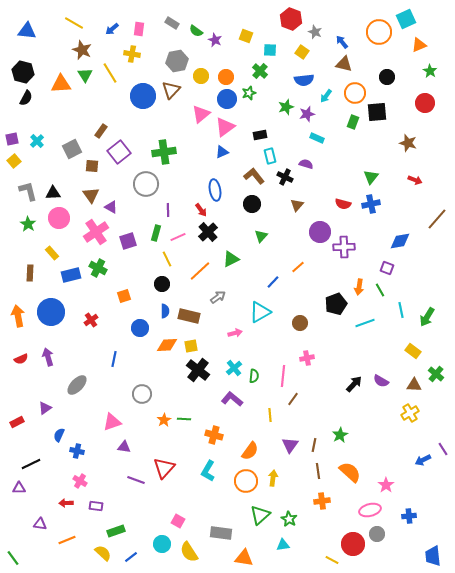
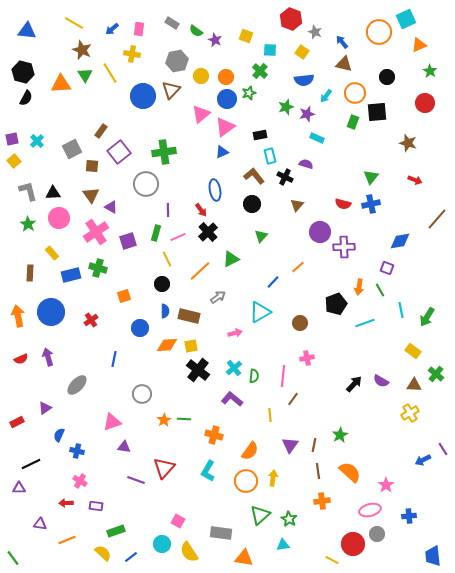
green cross at (98, 268): rotated 12 degrees counterclockwise
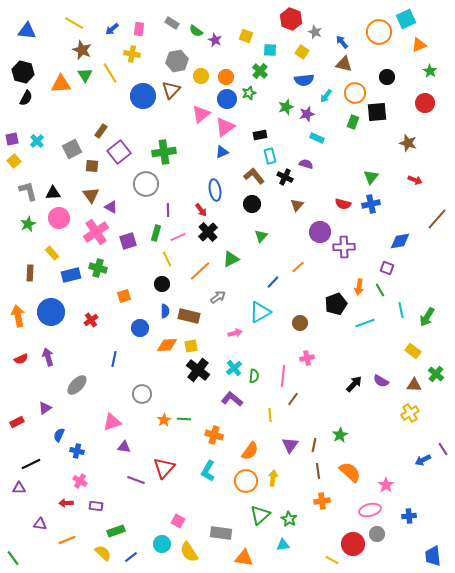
green star at (28, 224): rotated 14 degrees clockwise
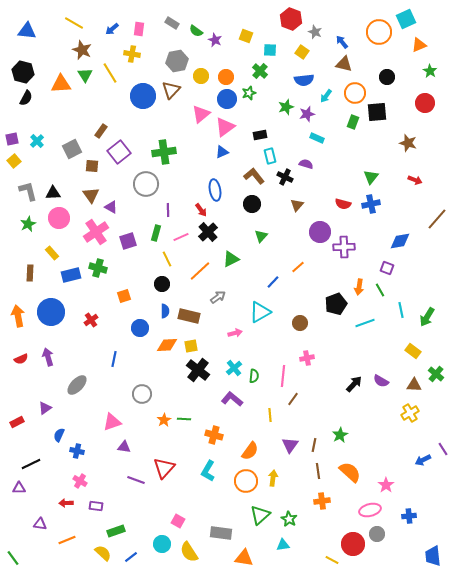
pink line at (178, 237): moved 3 px right
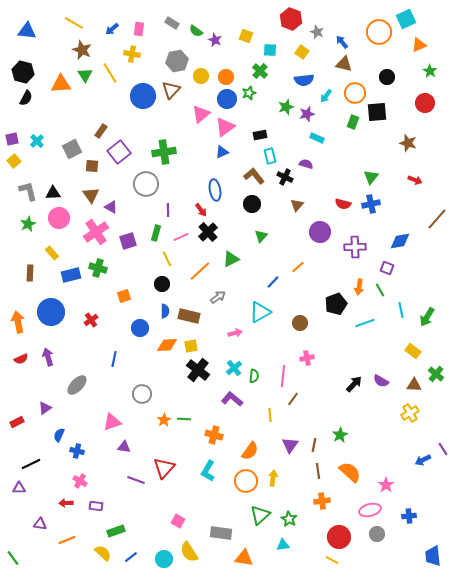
gray star at (315, 32): moved 2 px right
purple cross at (344, 247): moved 11 px right
orange arrow at (18, 316): moved 6 px down
cyan circle at (162, 544): moved 2 px right, 15 px down
red circle at (353, 544): moved 14 px left, 7 px up
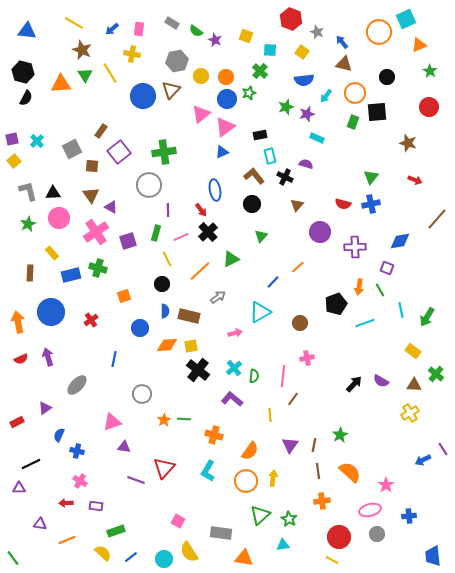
red circle at (425, 103): moved 4 px right, 4 px down
gray circle at (146, 184): moved 3 px right, 1 px down
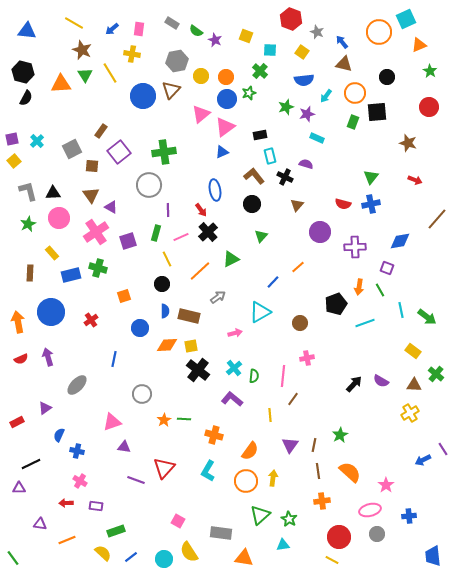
green arrow at (427, 317): rotated 84 degrees counterclockwise
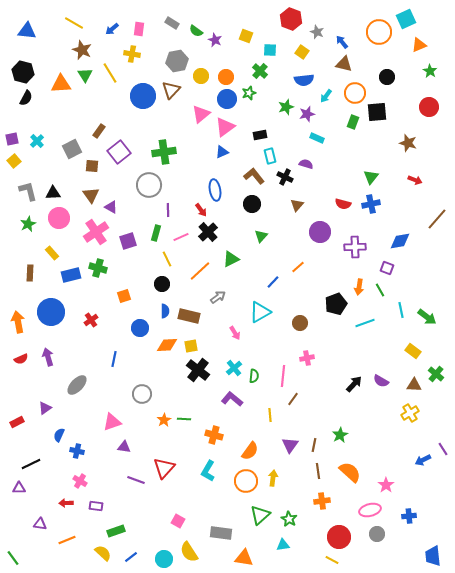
brown rectangle at (101, 131): moved 2 px left
pink arrow at (235, 333): rotated 72 degrees clockwise
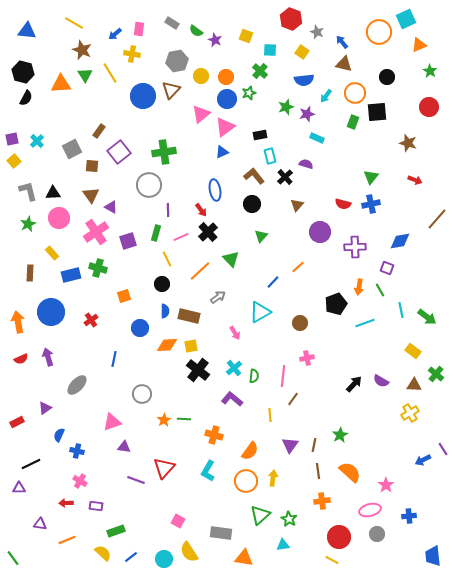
blue arrow at (112, 29): moved 3 px right, 5 px down
black cross at (285, 177): rotated 21 degrees clockwise
green triangle at (231, 259): rotated 48 degrees counterclockwise
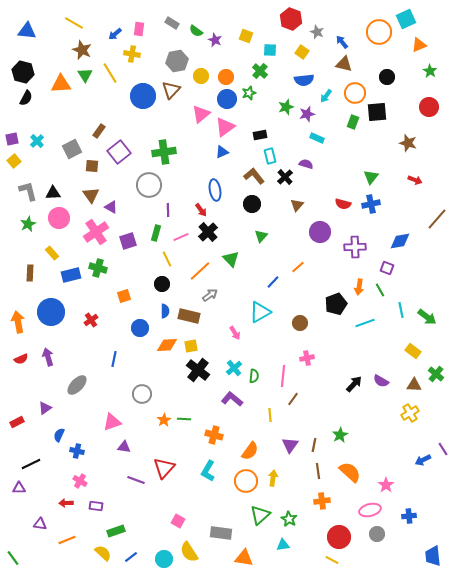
gray arrow at (218, 297): moved 8 px left, 2 px up
